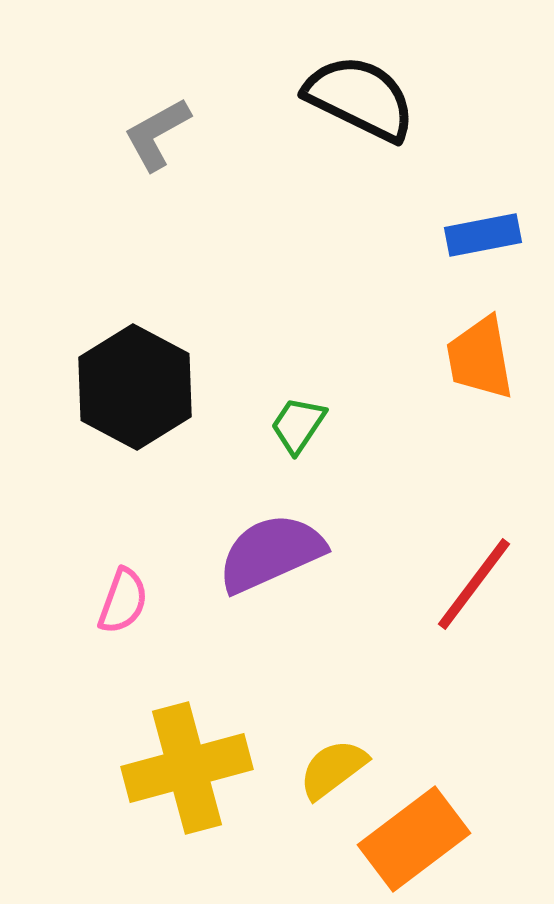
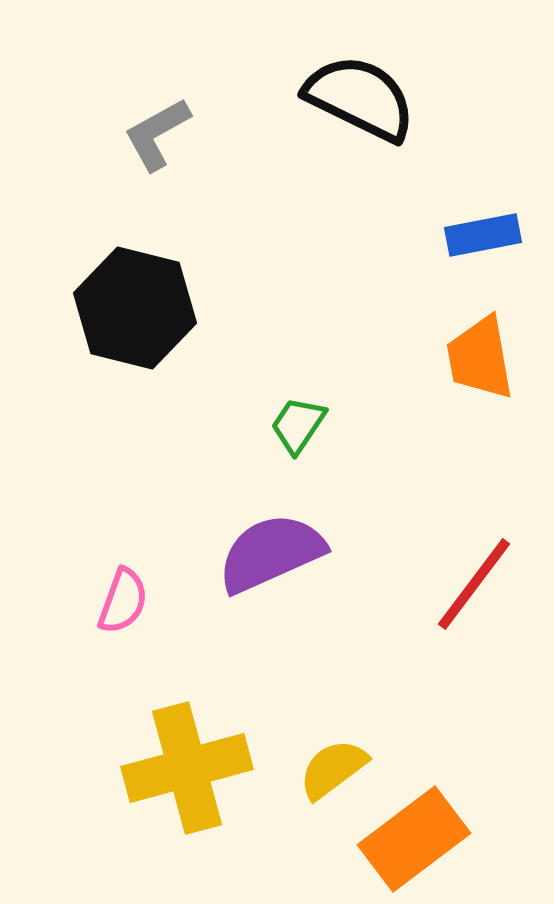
black hexagon: moved 79 px up; rotated 14 degrees counterclockwise
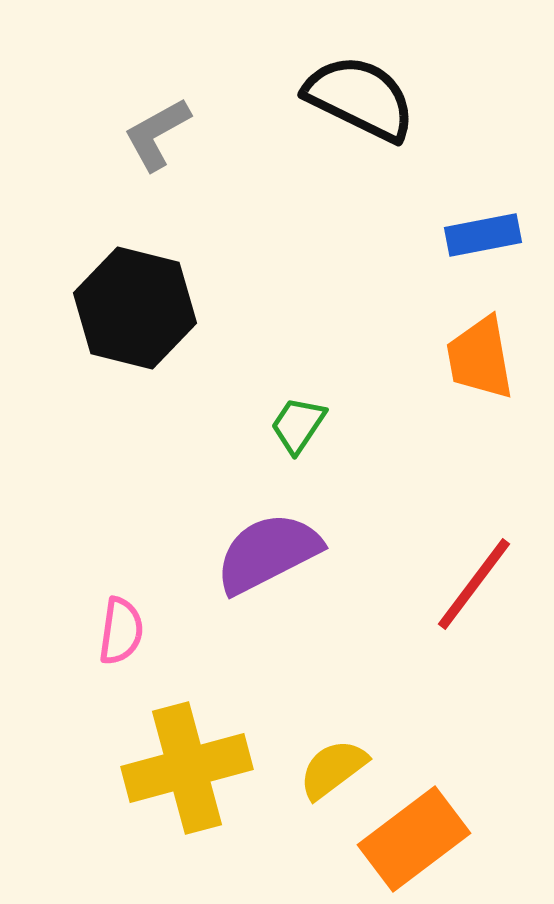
purple semicircle: moved 3 px left; rotated 3 degrees counterclockwise
pink semicircle: moved 2 px left, 30 px down; rotated 12 degrees counterclockwise
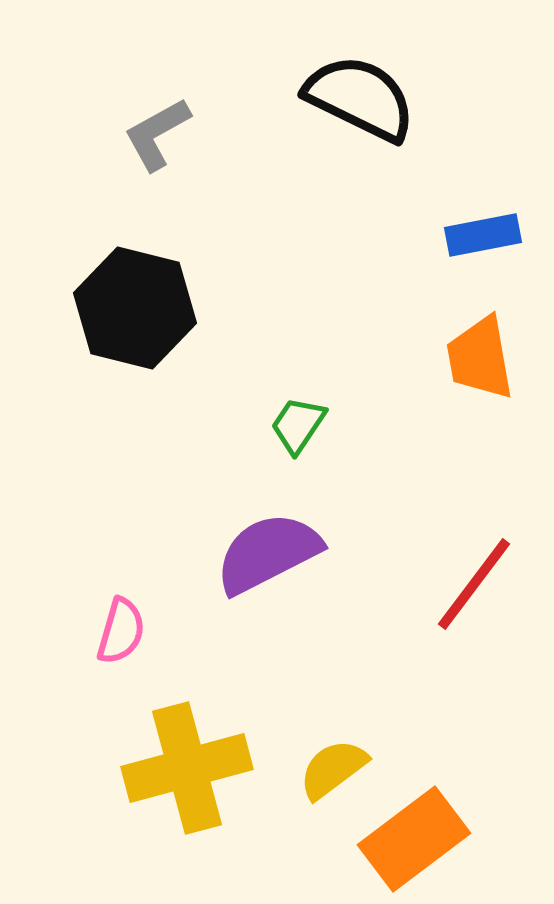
pink semicircle: rotated 8 degrees clockwise
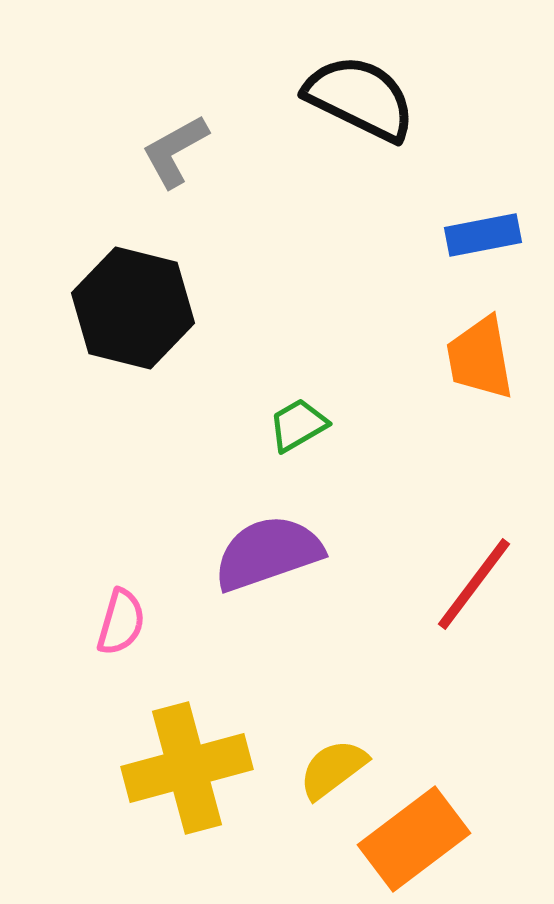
gray L-shape: moved 18 px right, 17 px down
black hexagon: moved 2 px left
green trapezoid: rotated 26 degrees clockwise
purple semicircle: rotated 8 degrees clockwise
pink semicircle: moved 9 px up
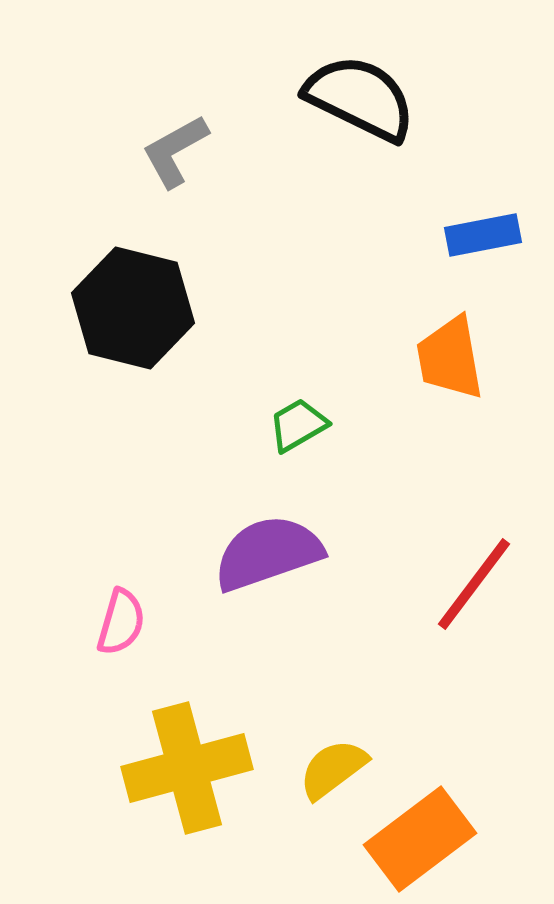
orange trapezoid: moved 30 px left
orange rectangle: moved 6 px right
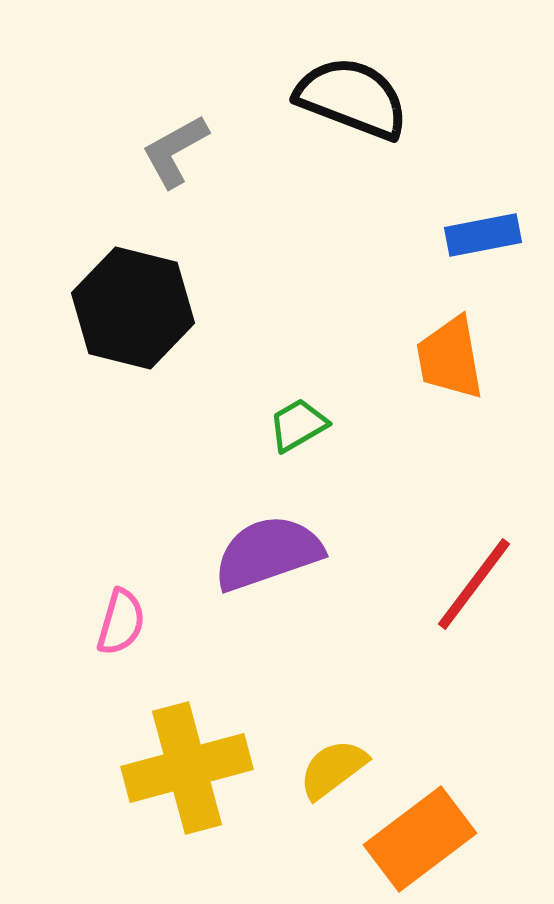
black semicircle: moved 8 px left; rotated 5 degrees counterclockwise
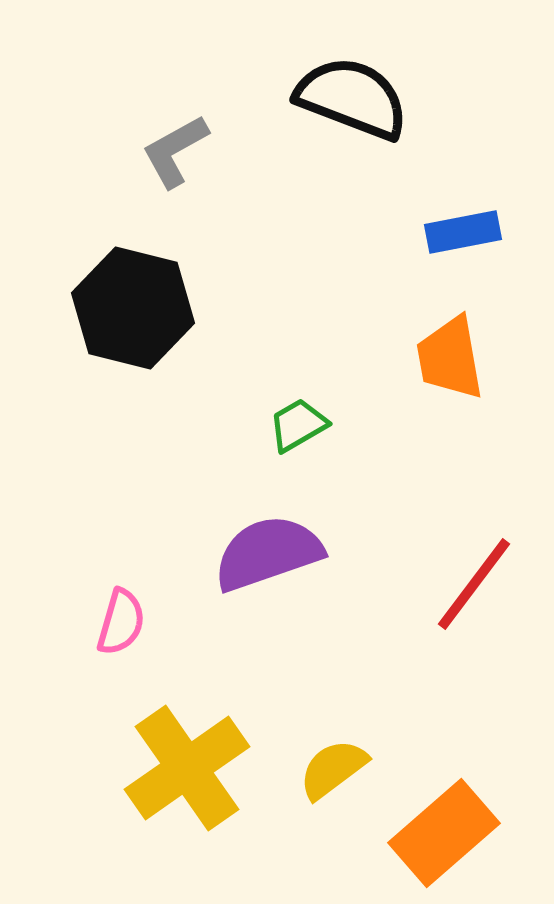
blue rectangle: moved 20 px left, 3 px up
yellow cross: rotated 20 degrees counterclockwise
orange rectangle: moved 24 px right, 6 px up; rotated 4 degrees counterclockwise
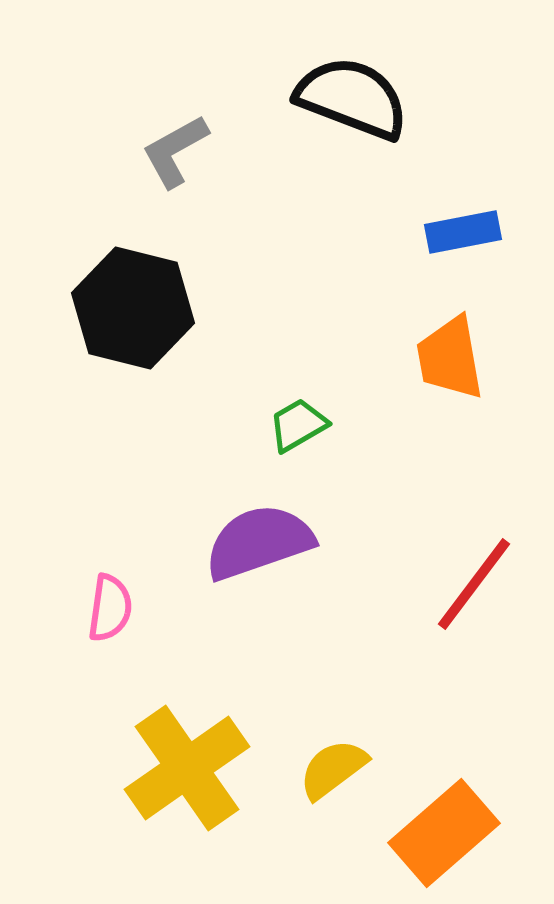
purple semicircle: moved 9 px left, 11 px up
pink semicircle: moved 11 px left, 14 px up; rotated 8 degrees counterclockwise
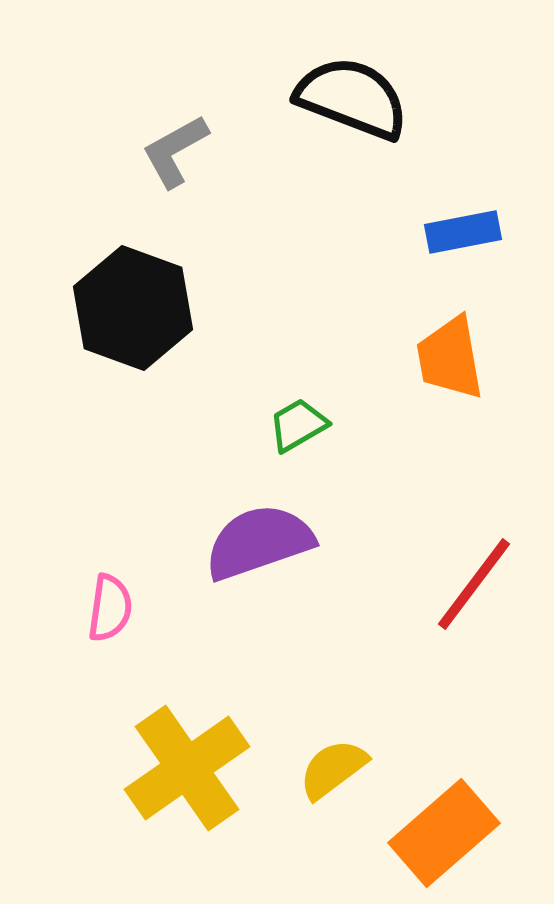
black hexagon: rotated 6 degrees clockwise
